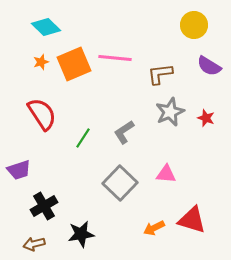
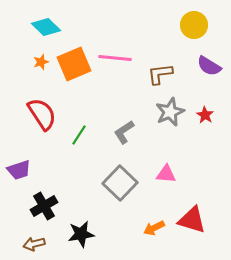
red star: moved 1 px left, 3 px up; rotated 12 degrees clockwise
green line: moved 4 px left, 3 px up
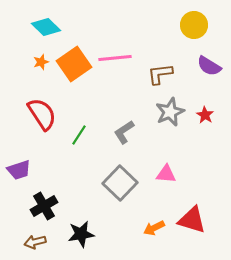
pink line: rotated 12 degrees counterclockwise
orange square: rotated 12 degrees counterclockwise
brown arrow: moved 1 px right, 2 px up
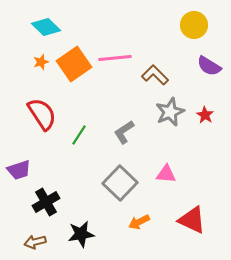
brown L-shape: moved 5 px left, 1 px down; rotated 52 degrees clockwise
black cross: moved 2 px right, 4 px up
red triangle: rotated 8 degrees clockwise
orange arrow: moved 15 px left, 6 px up
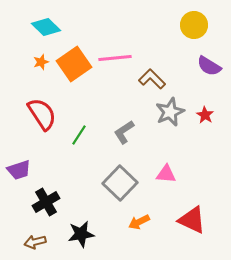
brown L-shape: moved 3 px left, 4 px down
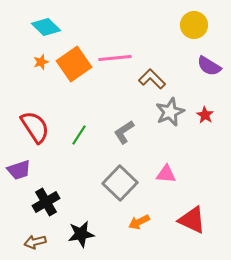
red semicircle: moved 7 px left, 13 px down
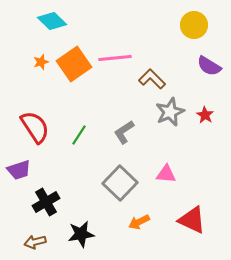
cyan diamond: moved 6 px right, 6 px up
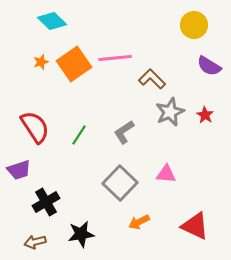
red triangle: moved 3 px right, 6 px down
